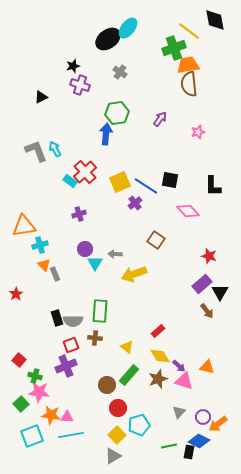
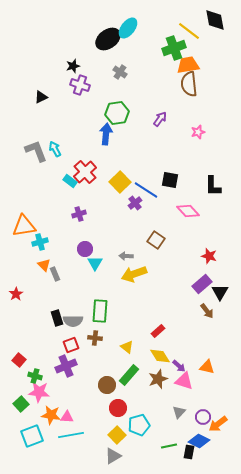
yellow square at (120, 182): rotated 20 degrees counterclockwise
blue line at (146, 186): moved 4 px down
cyan cross at (40, 245): moved 3 px up
gray arrow at (115, 254): moved 11 px right, 2 px down
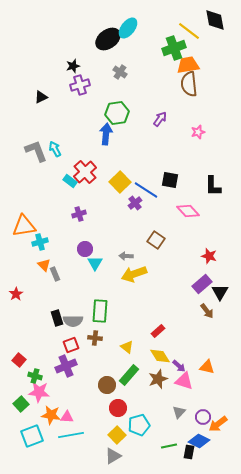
purple cross at (80, 85): rotated 36 degrees counterclockwise
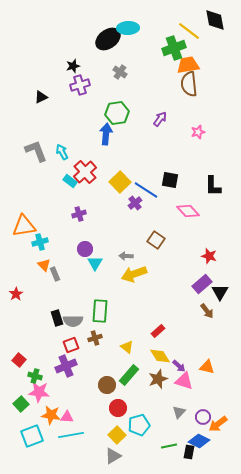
cyan ellipse at (128, 28): rotated 50 degrees clockwise
cyan arrow at (55, 149): moved 7 px right, 3 px down
brown cross at (95, 338): rotated 24 degrees counterclockwise
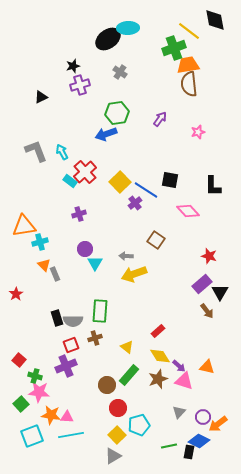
blue arrow at (106, 134): rotated 115 degrees counterclockwise
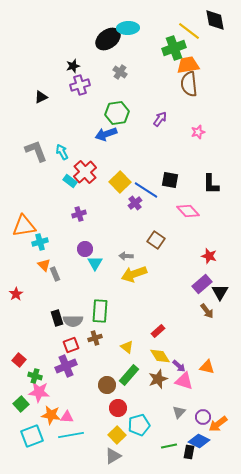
black L-shape at (213, 186): moved 2 px left, 2 px up
